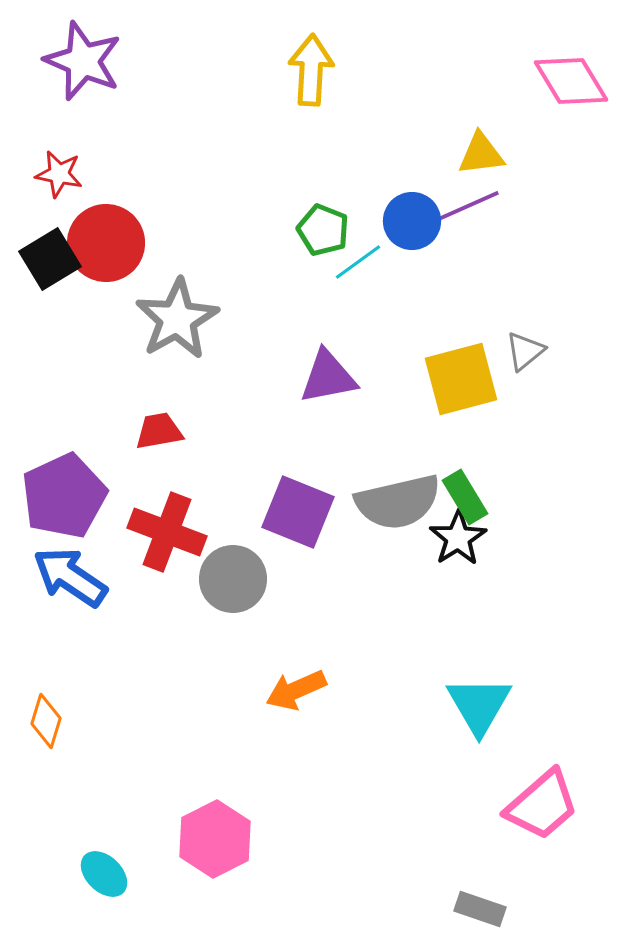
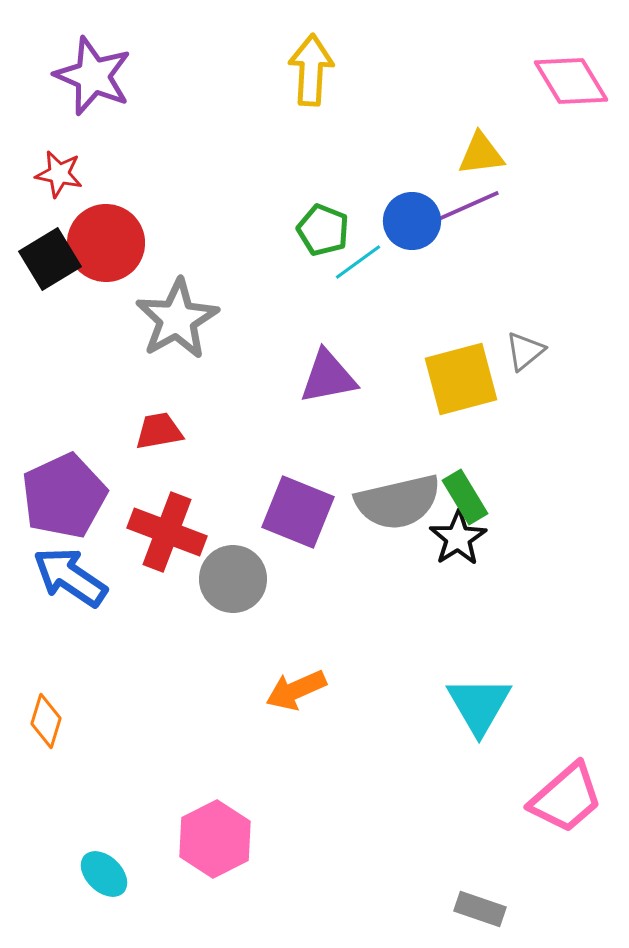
purple star: moved 10 px right, 15 px down
pink trapezoid: moved 24 px right, 7 px up
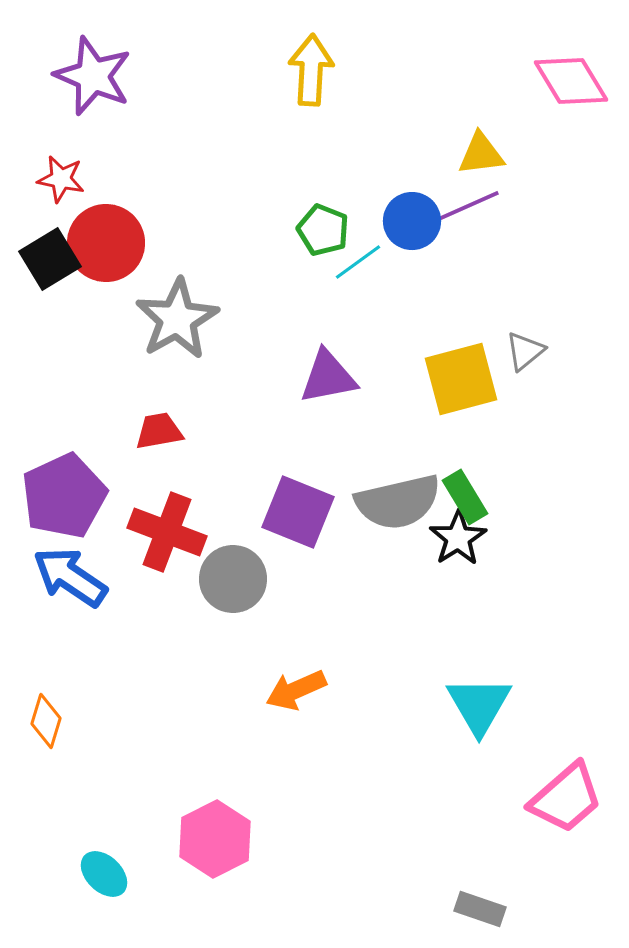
red star: moved 2 px right, 5 px down
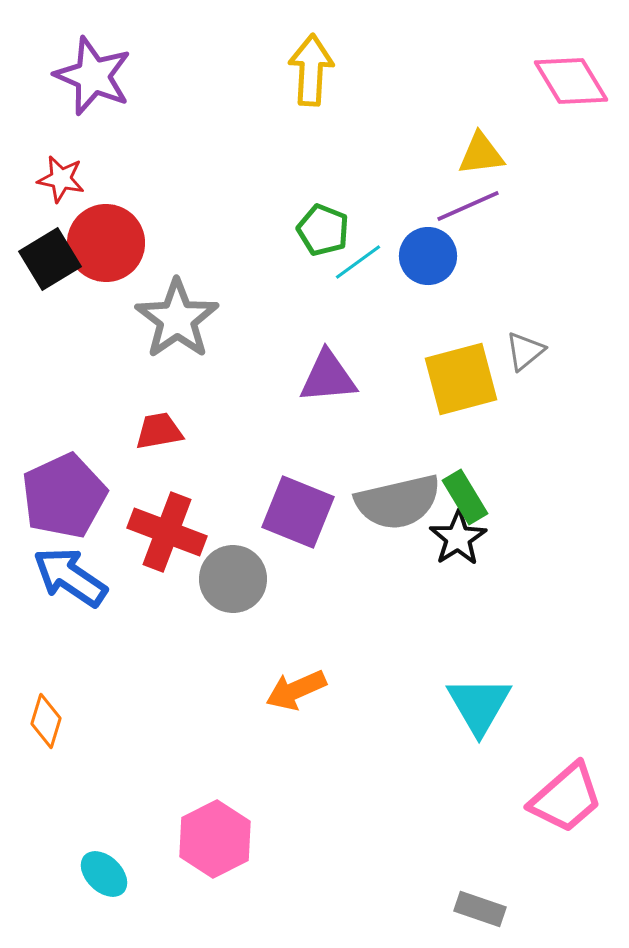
blue circle: moved 16 px right, 35 px down
gray star: rotated 6 degrees counterclockwise
purple triangle: rotated 6 degrees clockwise
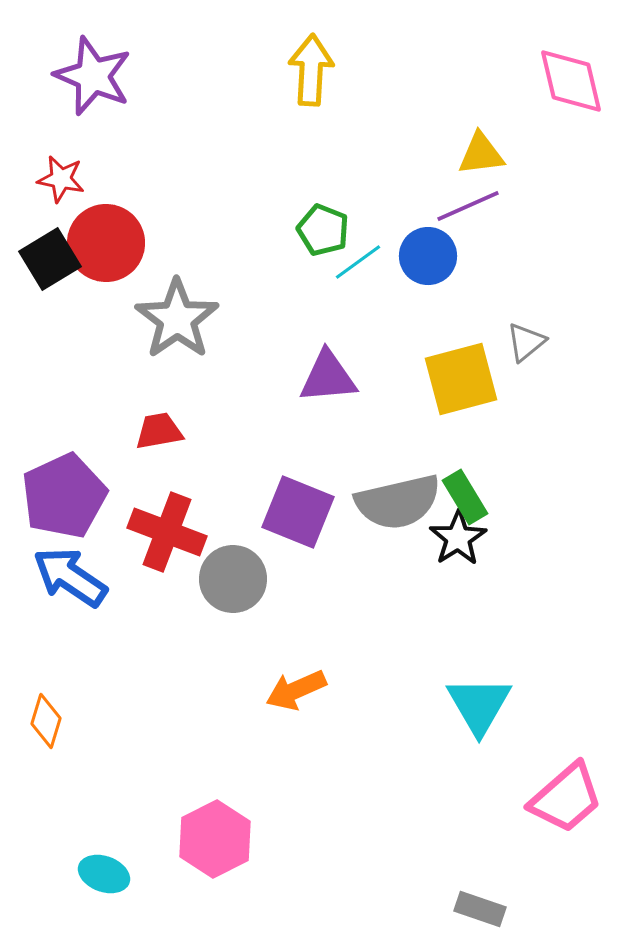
pink diamond: rotated 18 degrees clockwise
gray triangle: moved 1 px right, 9 px up
cyan ellipse: rotated 24 degrees counterclockwise
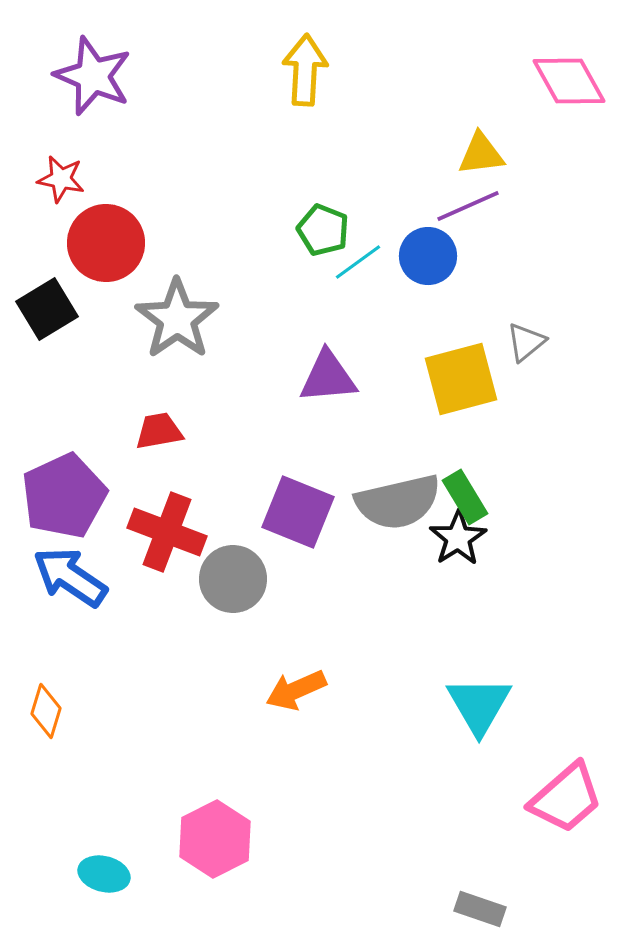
yellow arrow: moved 6 px left
pink diamond: moved 2 px left; rotated 16 degrees counterclockwise
black square: moved 3 px left, 50 px down
orange diamond: moved 10 px up
cyan ellipse: rotated 6 degrees counterclockwise
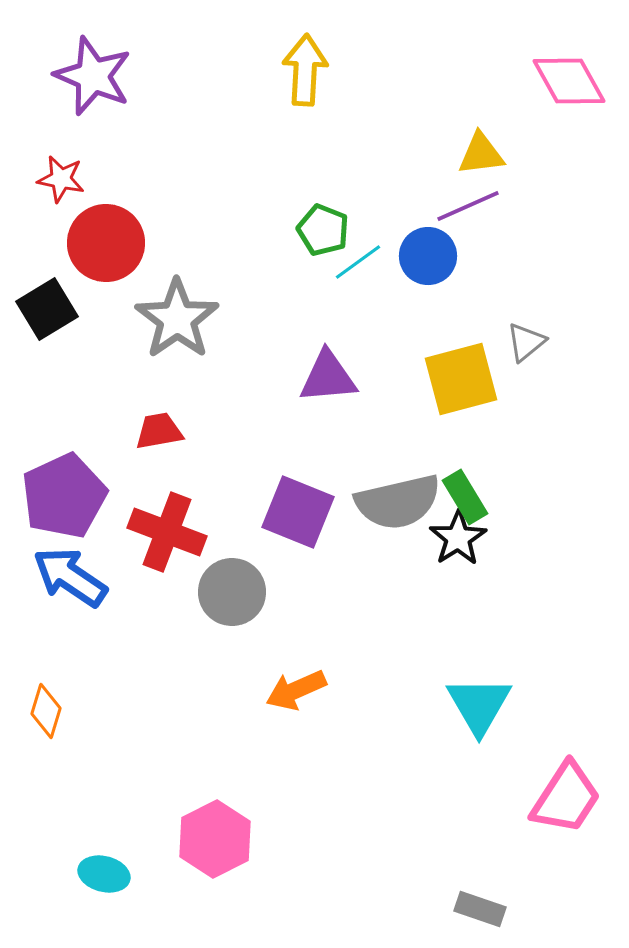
gray circle: moved 1 px left, 13 px down
pink trapezoid: rotated 16 degrees counterclockwise
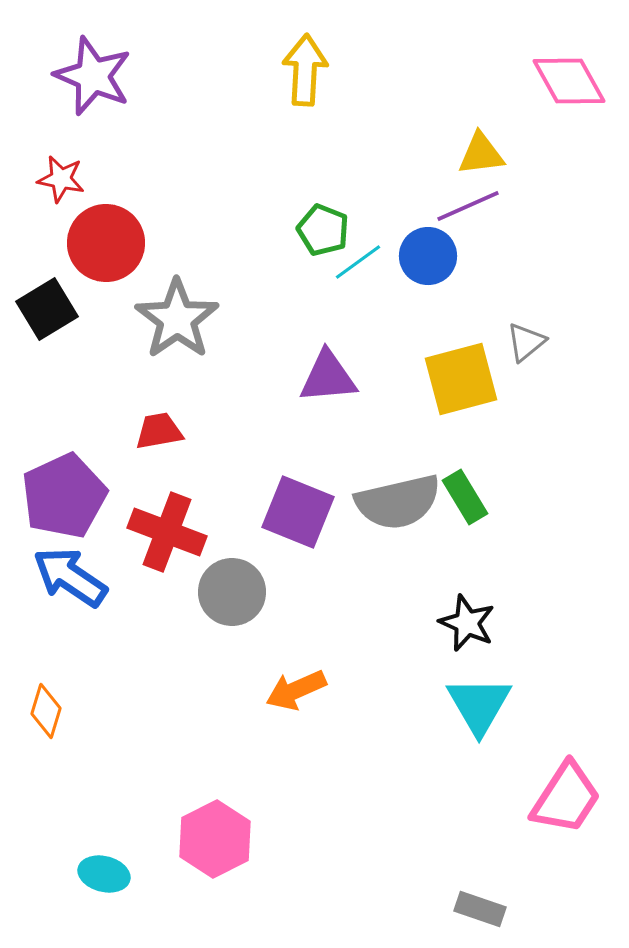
black star: moved 9 px right, 85 px down; rotated 16 degrees counterclockwise
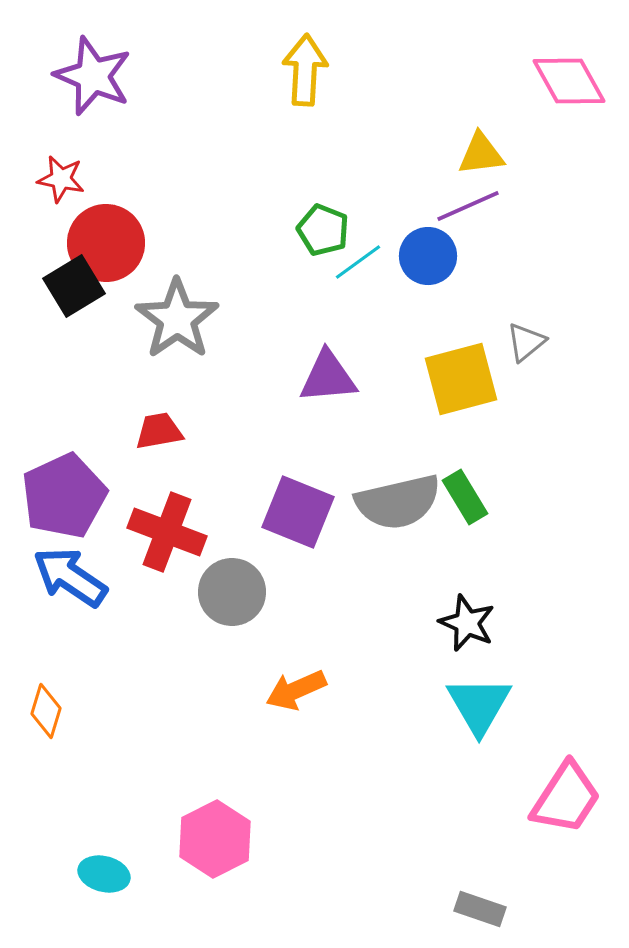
black square: moved 27 px right, 23 px up
